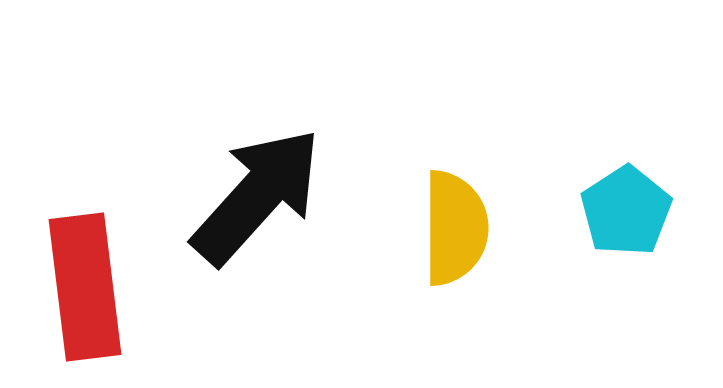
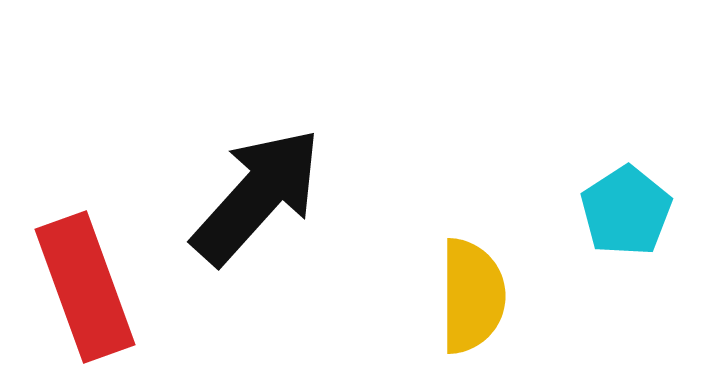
yellow semicircle: moved 17 px right, 68 px down
red rectangle: rotated 13 degrees counterclockwise
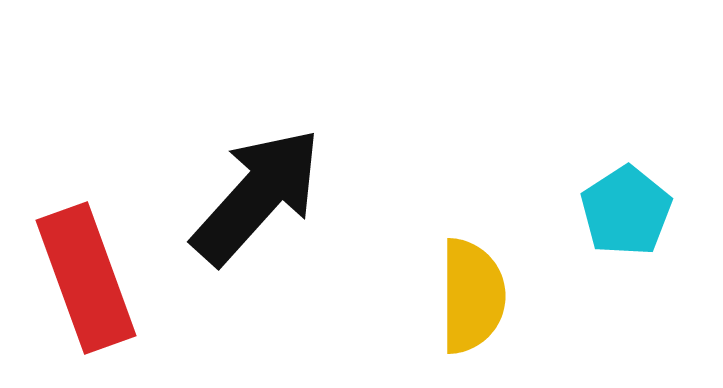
red rectangle: moved 1 px right, 9 px up
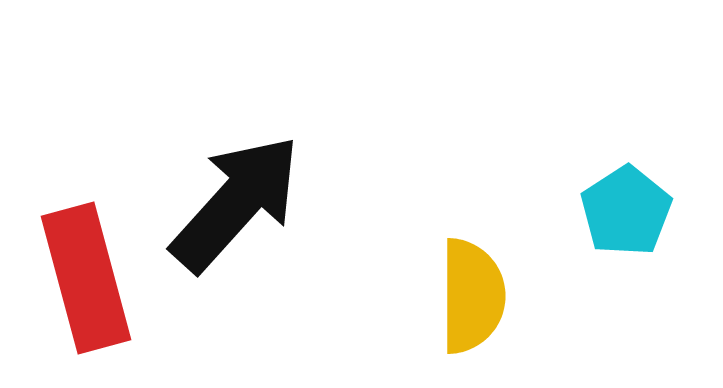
black arrow: moved 21 px left, 7 px down
red rectangle: rotated 5 degrees clockwise
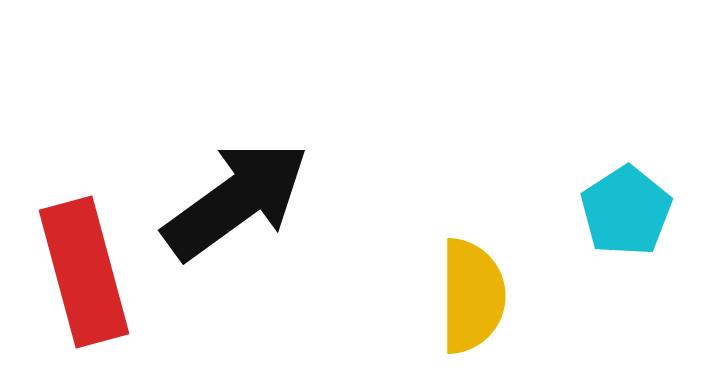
black arrow: moved 3 px up; rotated 12 degrees clockwise
red rectangle: moved 2 px left, 6 px up
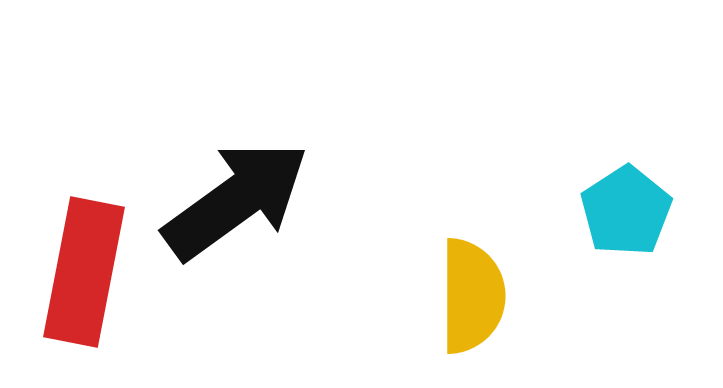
red rectangle: rotated 26 degrees clockwise
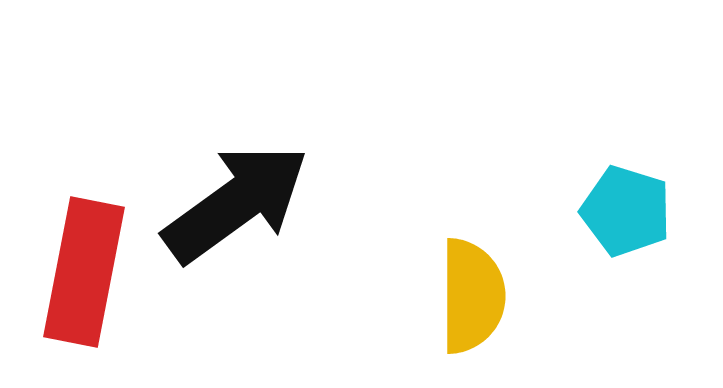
black arrow: moved 3 px down
cyan pentagon: rotated 22 degrees counterclockwise
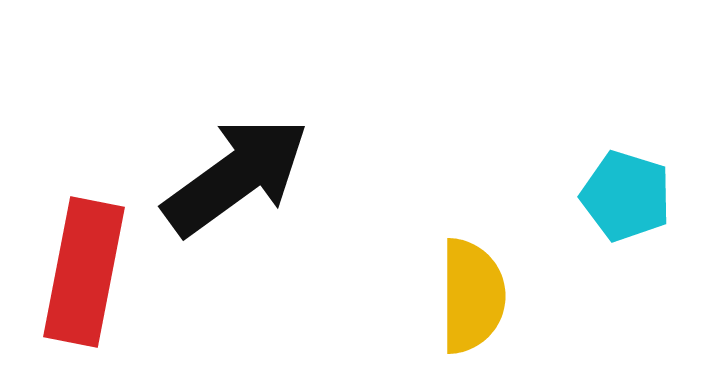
black arrow: moved 27 px up
cyan pentagon: moved 15 px up
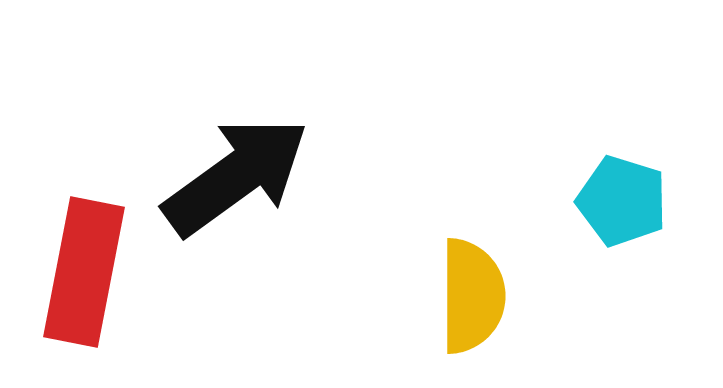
cyan pentagon: moved 4 px left, 5 px down
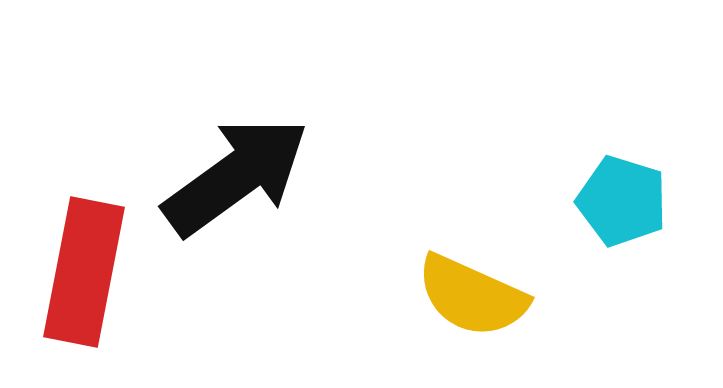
yellow semicircle: rotated 114 degrees clockwise
